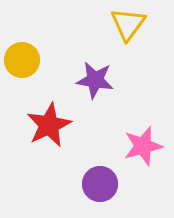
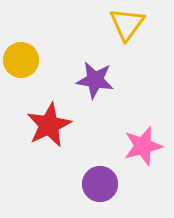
yellow triangle: moved 1 px left
yellow circle: moved 1 px left
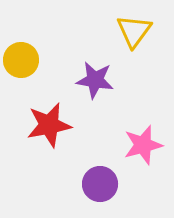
yellow triangle: moved 7 px right, 7 px down
red star: rotated 15 degrees clockwise
pink star: moved 1 px up
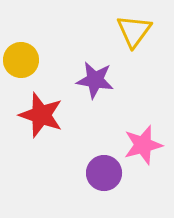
red star: moved 8 px left, 10 px up; rotated 30 degrees clockwise
purple circle: moved 4 px right, 11 px up
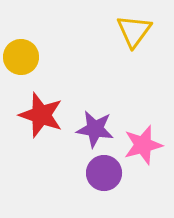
yellow circle: moved 3 px up
purple star: moved 49 px down
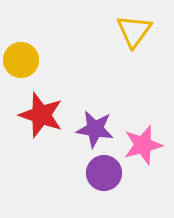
yellow circle: moved 3 px down
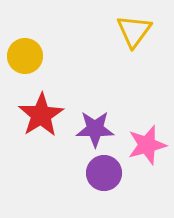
yellow circle: moved 4 px right, 4 px up
red star: rotated 21 degrees clockwise
purple star: rotated 9 degrees counterclockwise
pink star: moved 4 px right
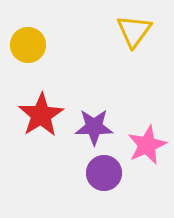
yellow circle: moved 3 px right, 11 px up
purple star: moved 1 px left, 2 px up
pink star: rotated 9 degrees counterclockwise
